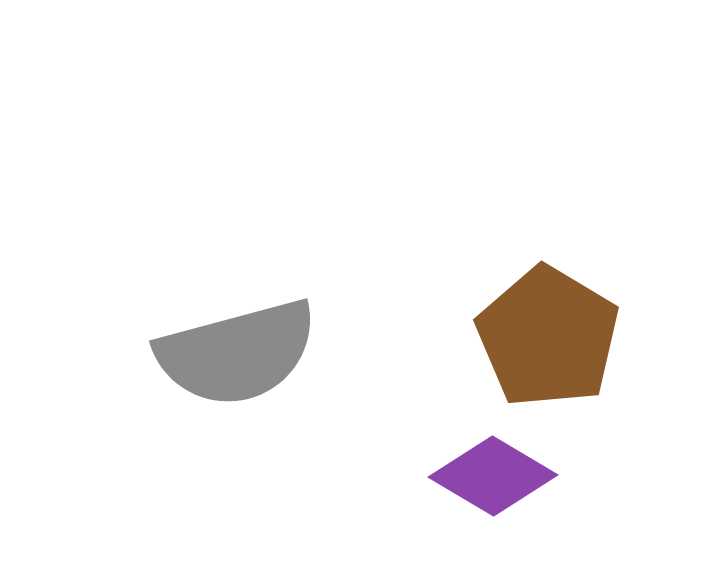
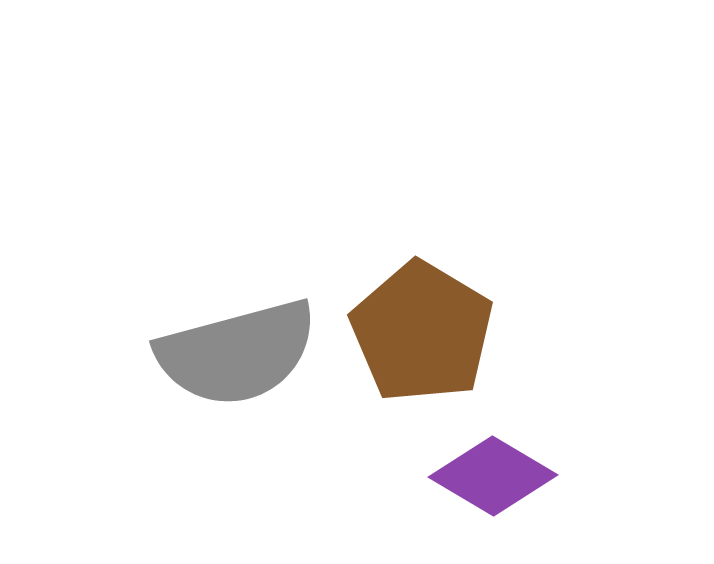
brown pentagon: moved 126 px left, 5 px up
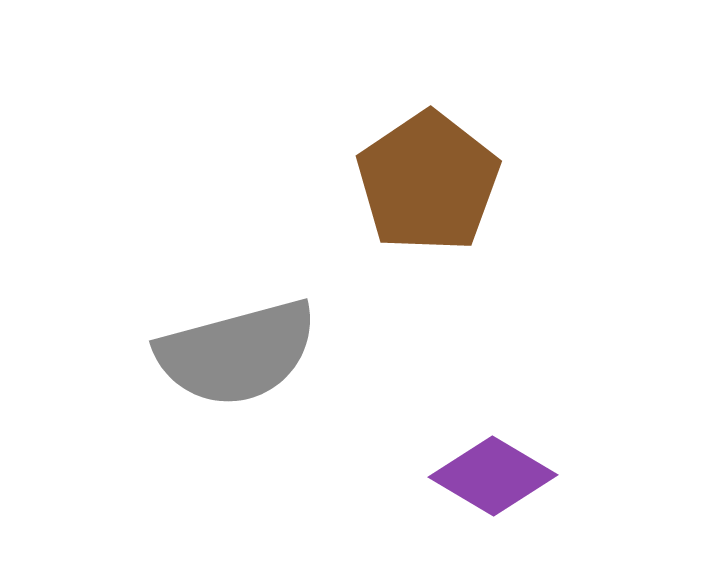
brown pentagon: moved 6 px right, 150 px up; rotated 7 degrees clockwise
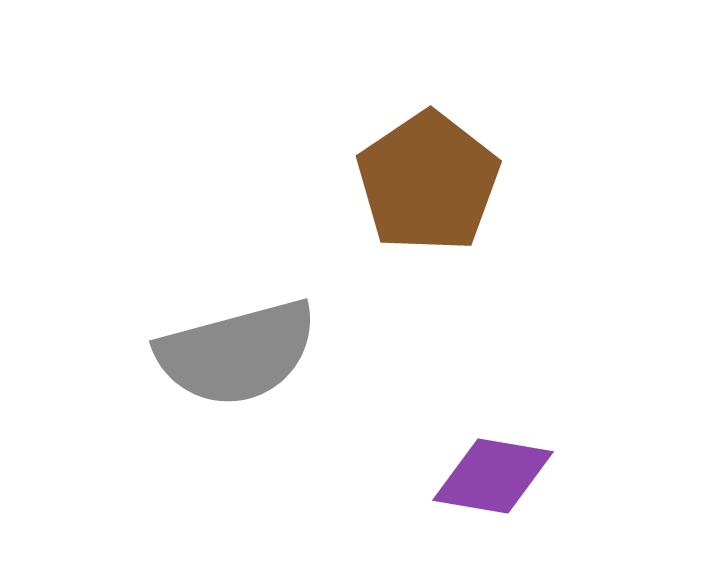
purple diamond: rotated 21 degrees counterclockwise
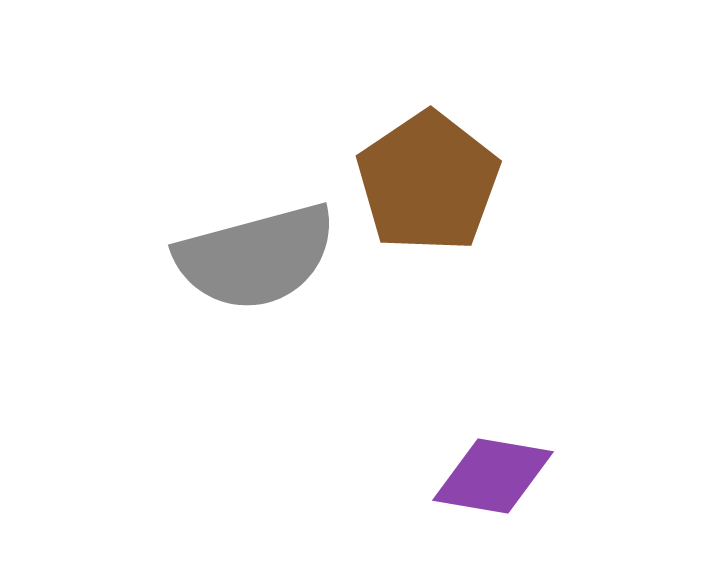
gray semicircle: moved 19 px right, 96 px up
